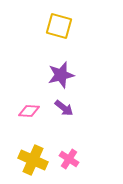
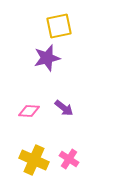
yellow square: rotated 28 degrees counterclockwise
purple star: moved 14 px left, 17 px up
yellow cross: moved 1 px right
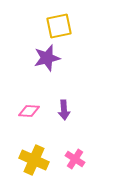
purple arrow: moved 2 px down; rotated 48 degrees clockwise
pink cross: moved 6 px right
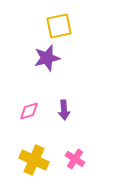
pink diamond: rotated 20 degrees counterclockwise
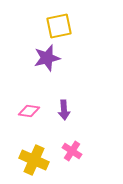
pink diamond: rotated 25 degrees clockwise
pink cross: moved 3 px left, 8 px up
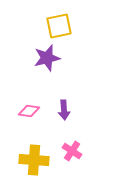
yellow cross: rotated 20 degrees counterclockwise
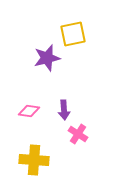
yellow square: moved 14 px right, 8 px down
pink cross: moved 6 px right, 17 px up
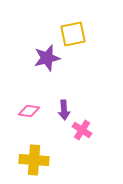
pink cross: moved 4 px right, 4 px up
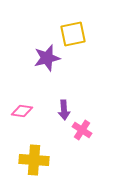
pink diamond: moved 7 px left
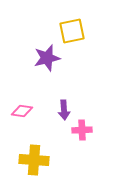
yellow square: moved 1 px left, 3 px up
pink cross: rotated 36 degrees counterclockwise
